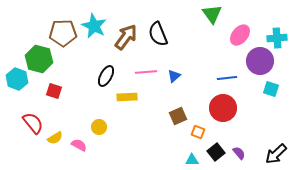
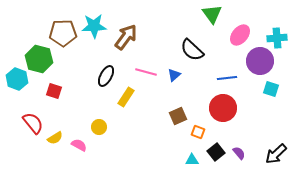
cyan star: rotated 30 degrees counterclockwise
black semicircle: moved 34 px right, 16 px down; rotated 25 degrees counterclockwise
pink line: rotated 20 degrees clockwise
blue triangle: moved 1 px up
yellow rectangle: moved 1 px left; rotated 54 degrees counterclockwise
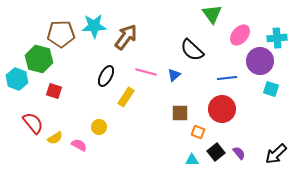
brown pentagon: moved 2 px left, 1 px down
red circle: moved 1 px left, 1 px down
brown square: moved 2 px right, 3 px up; rotated 24 degrees clockwise
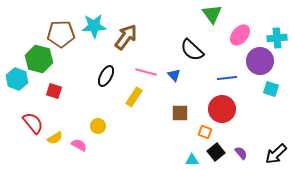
blue triangle: rotated 32 degrees counterclockwise
yellow rectangle: moved 8 px right
yellow circle: moved 1 px left, 1 px up
orange square: moved 7 px right
purple semicircle: moved 2 px right
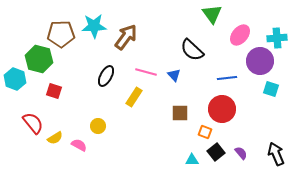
cyan hexagon: moved 2 px left
black arrow: rotated 110 degrees clockwise
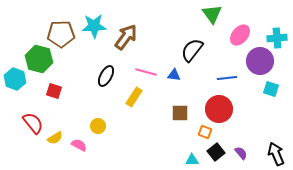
black semicircle: rotated 85 degrees clockwise
blue triangle: rotated 40 degrees counterclockwise
red circle: moved 3 px left
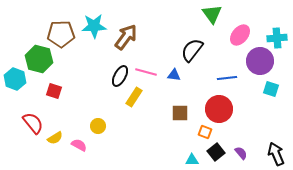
black ellipse: moved 14 px right
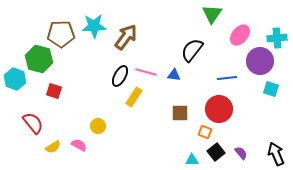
green triangle: rotated 10 degrees clockwise
yellow semicircle: moved 2 px left, 9 px down
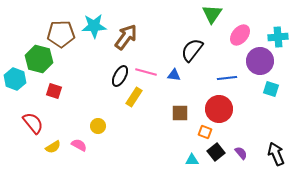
cyan cross: moved 1 px right, 1 px up
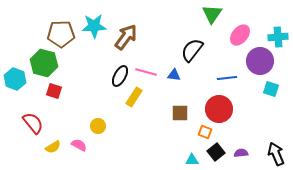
green hexagon: moved 5 px right, 4 px down
purple semicircle: rotated 56 degrees counterclockwise
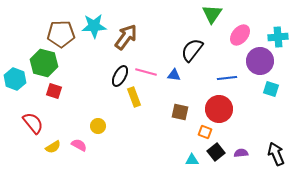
yellow rectangle: rotated 54 degrees counterclockwise
brown square: moved 1 px up; rotated 12 degrees clockwise
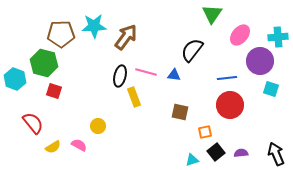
black ellipse: rotated 15 degrees counterclockwise
red circle: moved 11 px right, 4 px up
orange square: rotated 32 degrees counterclockwise
cyan triangle: rotated 16 degrees counterclockwise
